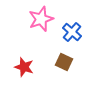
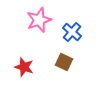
pink star: moved 2 px left, 1 px down
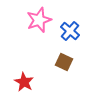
blue cross: moved 2 px left, 1 px up
red star: moved 15 px down; rotated 12 degrees clockwise
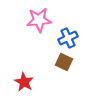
pink star: rotated 15 degrees clockwise
blue cross: moved 2 px left, 7 px down; rotated 24 degrees clockwise
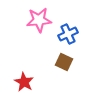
blue cross: moved 4 px up
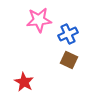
brown square: moved 5 px right, 2 px up
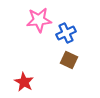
blue cross: moved 2 px left, 1 px up
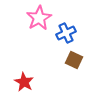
pink star: moved 2 px up; rotated 25 degrees counterclockwise
brown square: moved 5 px right
